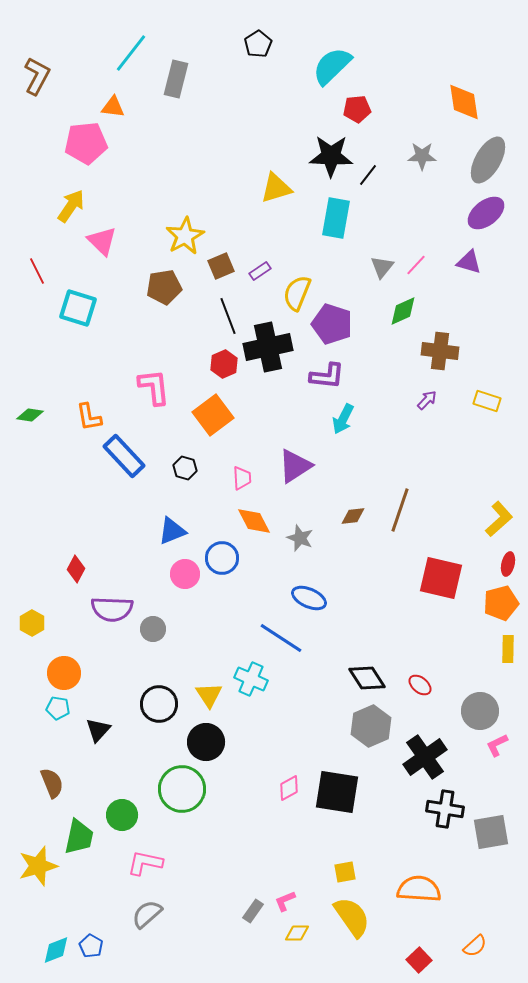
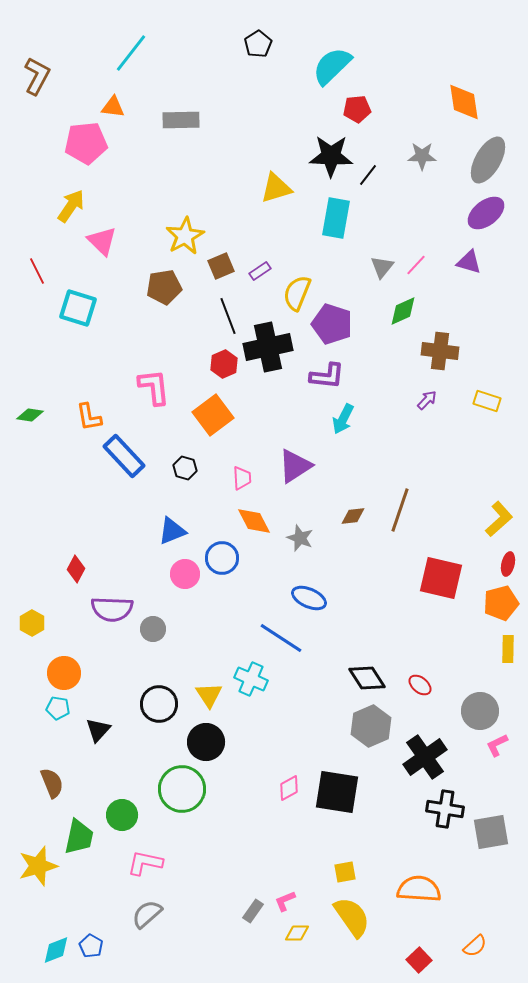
gray rectangle at (176, 79): moved 5 px right, 41 px down; rotated 75 degrees clockwise
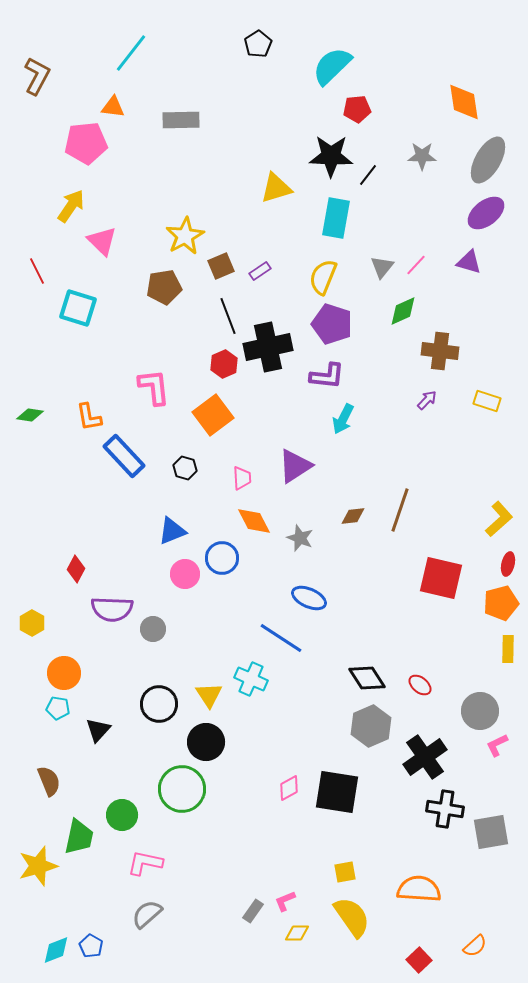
yellow semicircle at (297, 293): moved 26 px right, 16 px up
brown semicircle at (52, 783): moved 3 px left, 2 px up
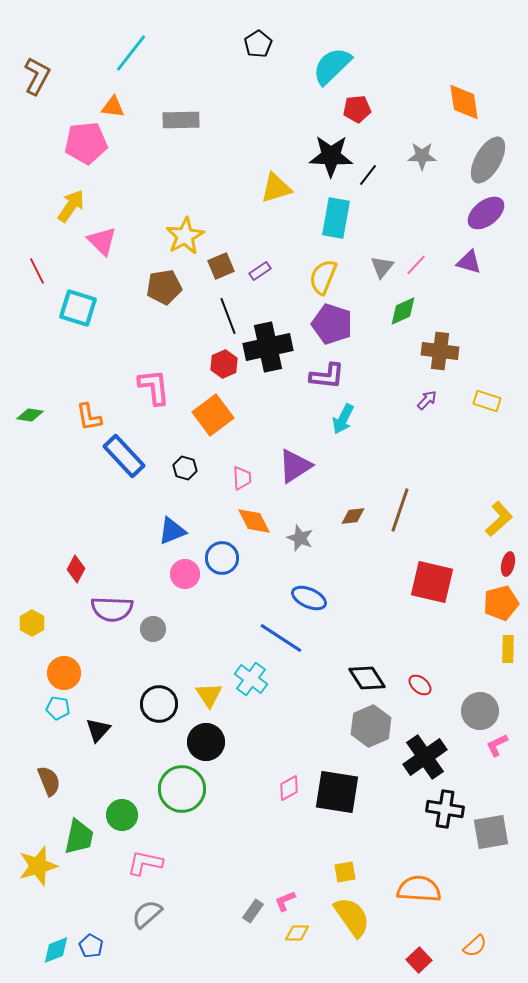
red square at (441, 578): moved 9 px left, 4 px down
cyan cross at (251, 679): rotated 12 degrees clockwise
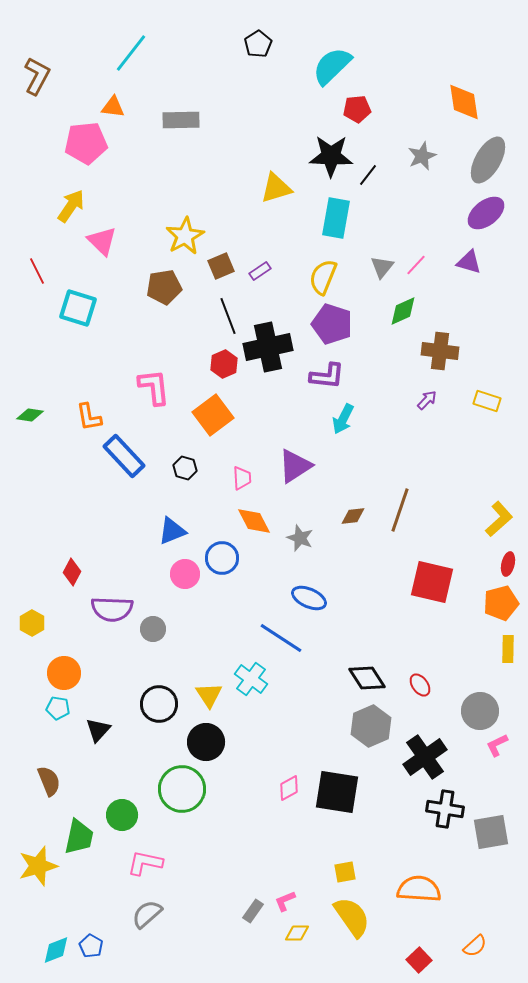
gray star at (422, 156): rotated 24 degrees counterclockwise
red diamond at (76, 569): moved 4 px left, 3 px down
red ellipse at (420, 685): rotated 15 degrees clockwise
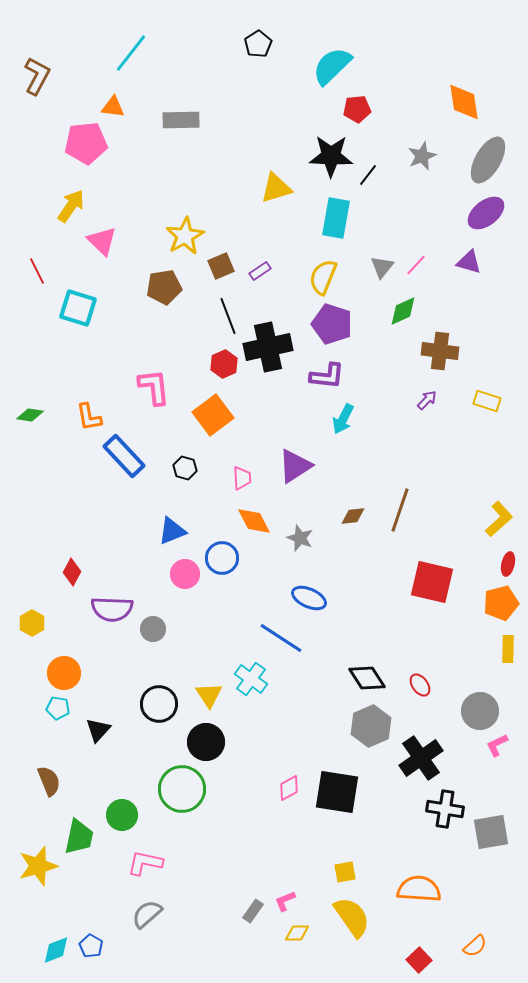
black cross at (425, 757): moved 4 px left, 1 px down
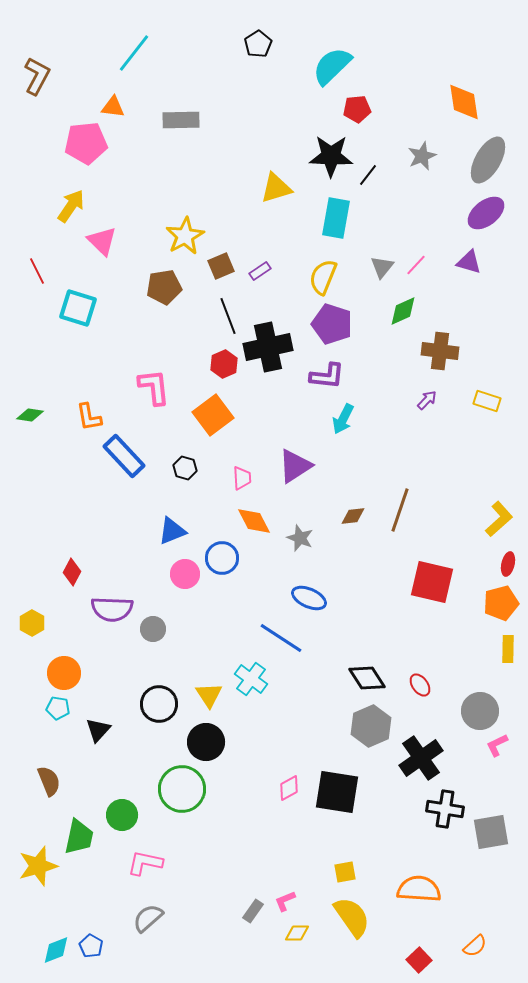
cyan line at (131, 53): moved 3 px right
gray semicircle at (147, 914): moved 1 px right, 4 px down
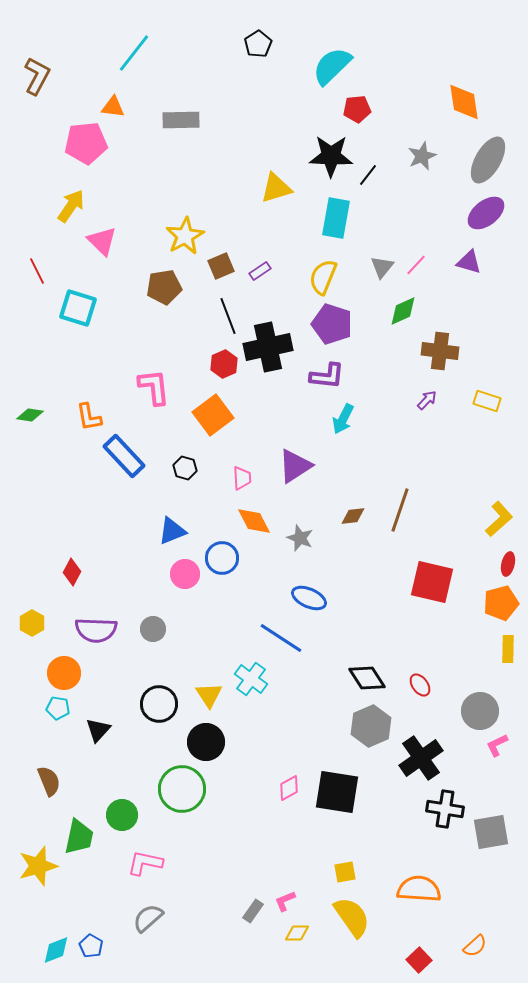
purple semicircle at (112, 609): moved 16 px left, 21 px down
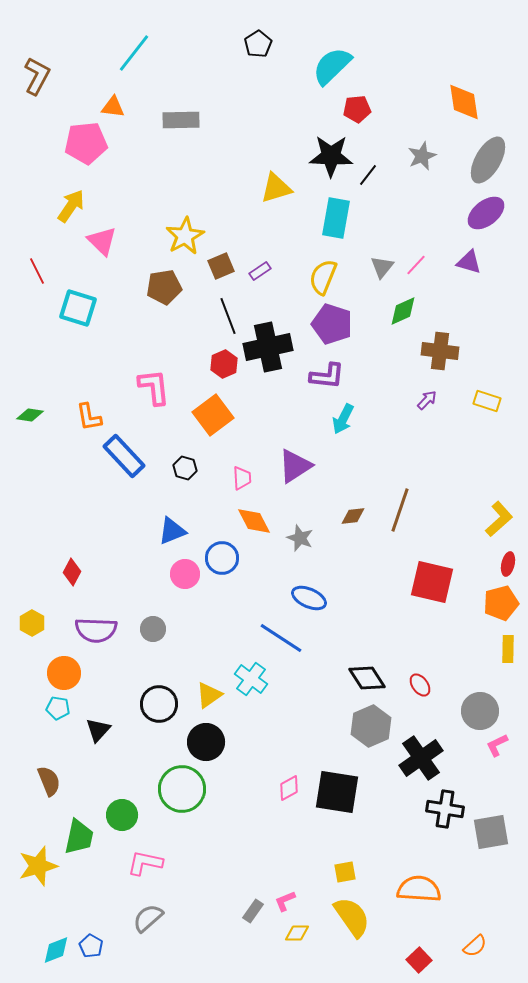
yellow triangle at (209, 695): rotated 28 degrees clockwise
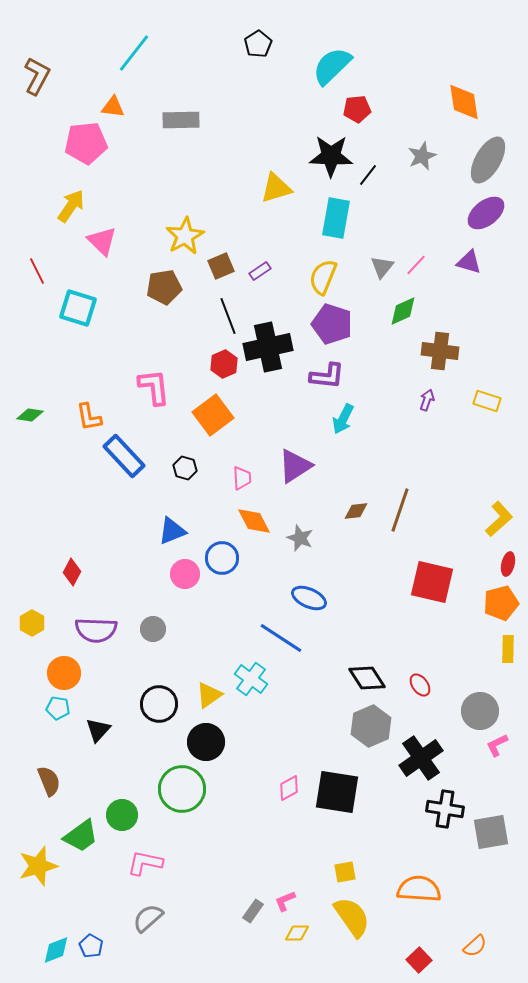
purple arrow at (427, 400): rotated 25 degrees counterclockwise
brown diamond at (353, 516): moved 3 px right, 5 px up
green trapezoid at (79, 837): moved 2 px right, 1 px up; rotated 42 degrees clockwise
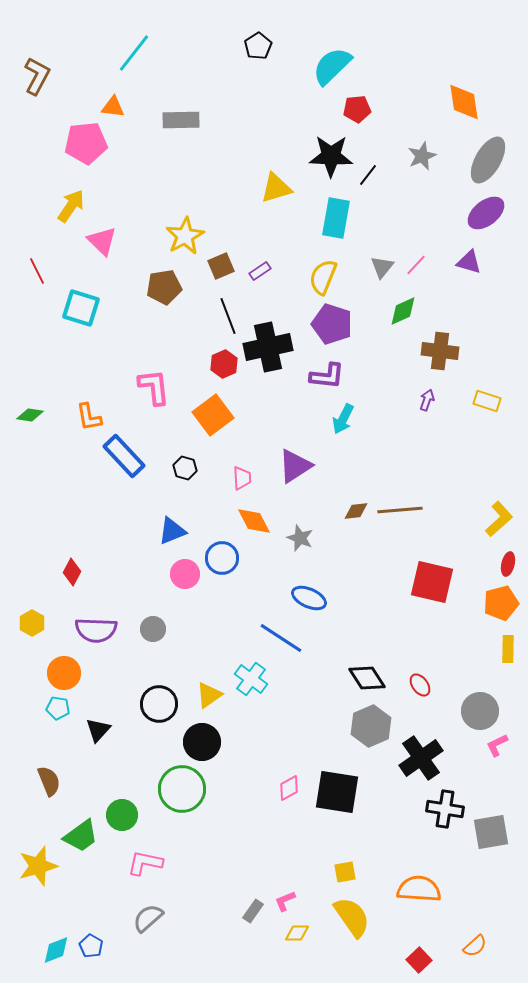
black pentagon at (258, 44): moved 2 px down
cyan square at (78, 308): moved 3 px right
brown line at (400, 510): rotated 66 degrees clockwise
black circle at (206, 742): moved 4 px left
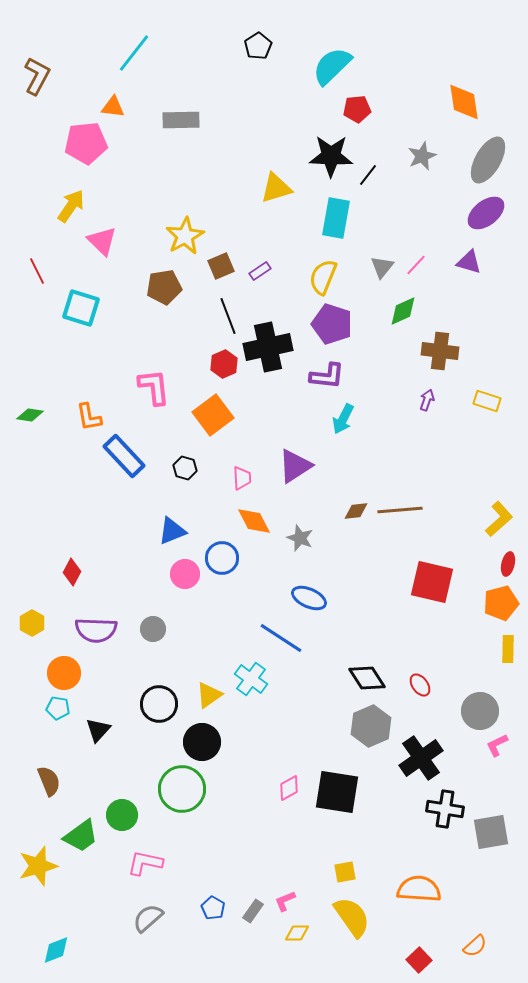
blue pentagon at (91, 946): moved 122 px right, 38 px up
